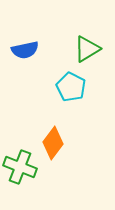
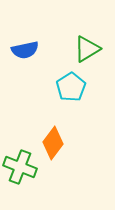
cyan pentagon: rotated 12 degrees clockwise
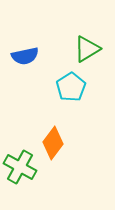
blue semicircle: moved 6 px down
green cross: rotated 8 degrees clockwise
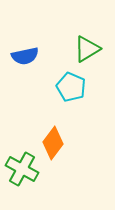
cyan pentagon: rotated 16 degrees counterclockwise
green cross: moved 2 px right, 2 px down
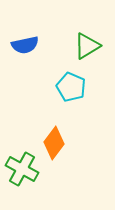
green triangle: moved 3 px up
blue semicircle: moved 11 px up
orange diamond: moved 1 px right
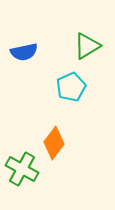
blue semicircle: moved 1 px left, 7 px down
cyan pentagon: rotated 24 degrees clockwise
